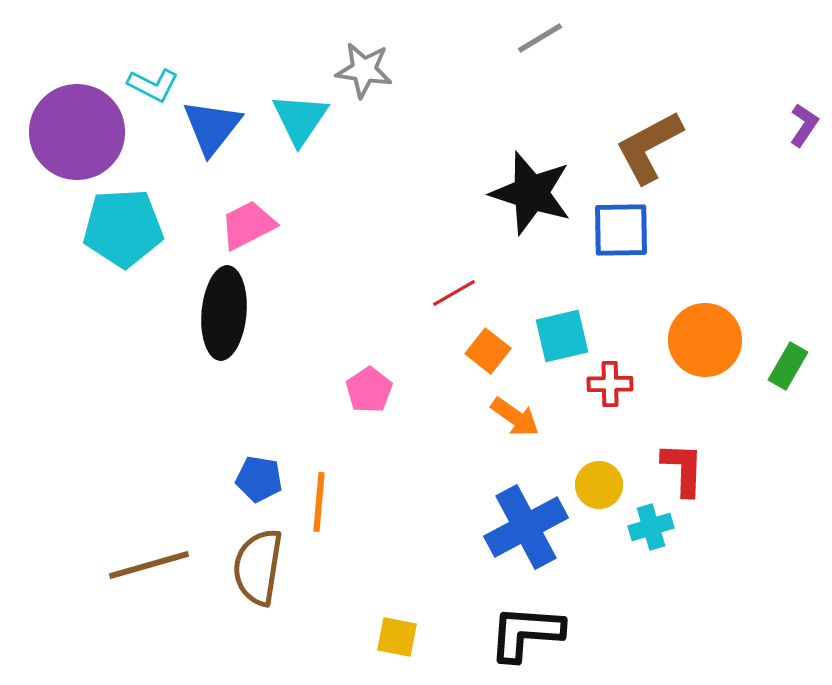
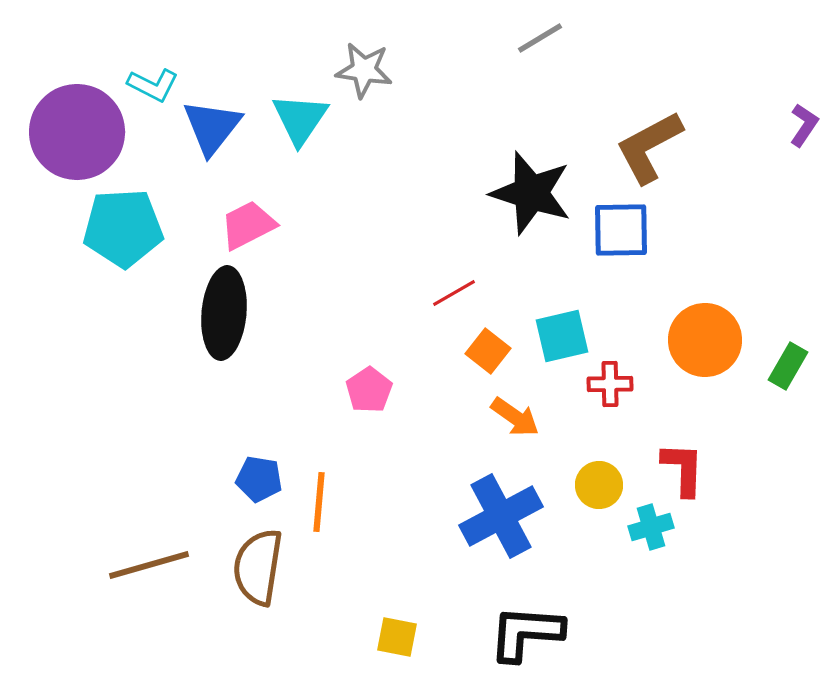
blue cross: moved 25 px left, 11 px up
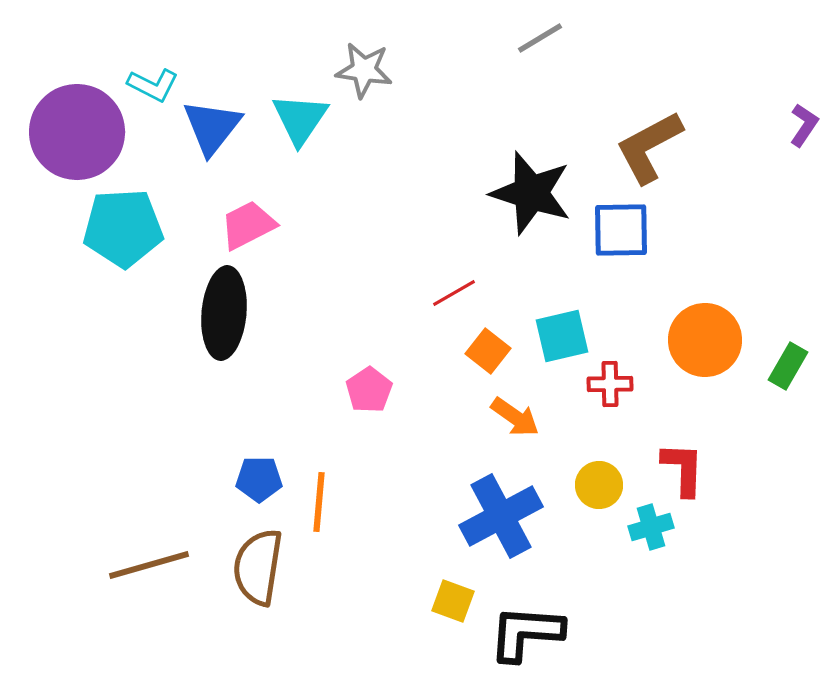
blue pentagon: rotated 9 degrees counterclockwise
yellow square: moved 56 px right, 36 px up; rotated 9 degrees clockwise
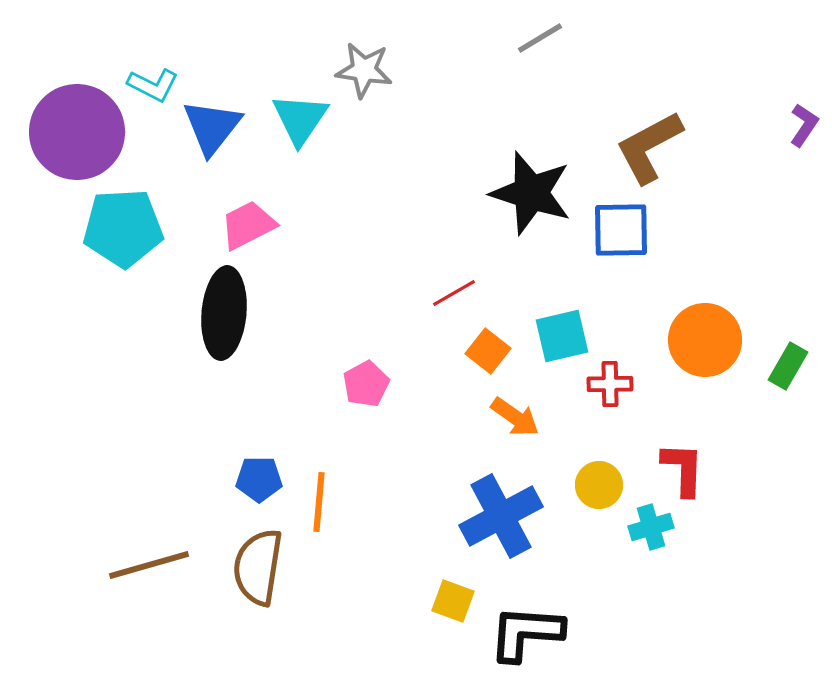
pink pentagon: moved 3 px left, 6 px up; rotated 6 degrees clockwise
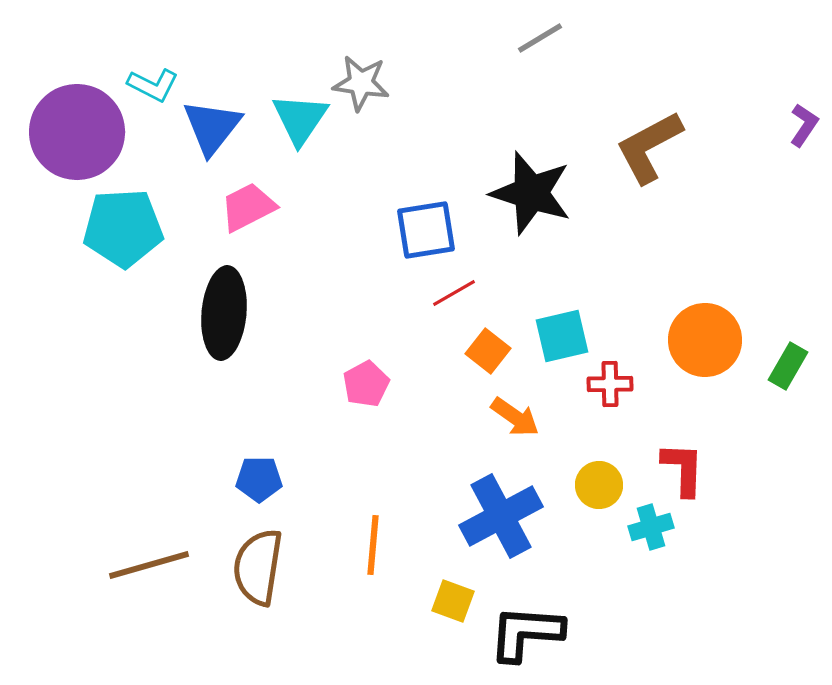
gray star: moved 3 px left, 13 px down
pink trapezoid: moved 18 px up
blue square: moved 195 px left; rotated 8 degrees counterclockwise
orange line: moved 54 px right, 43 px down
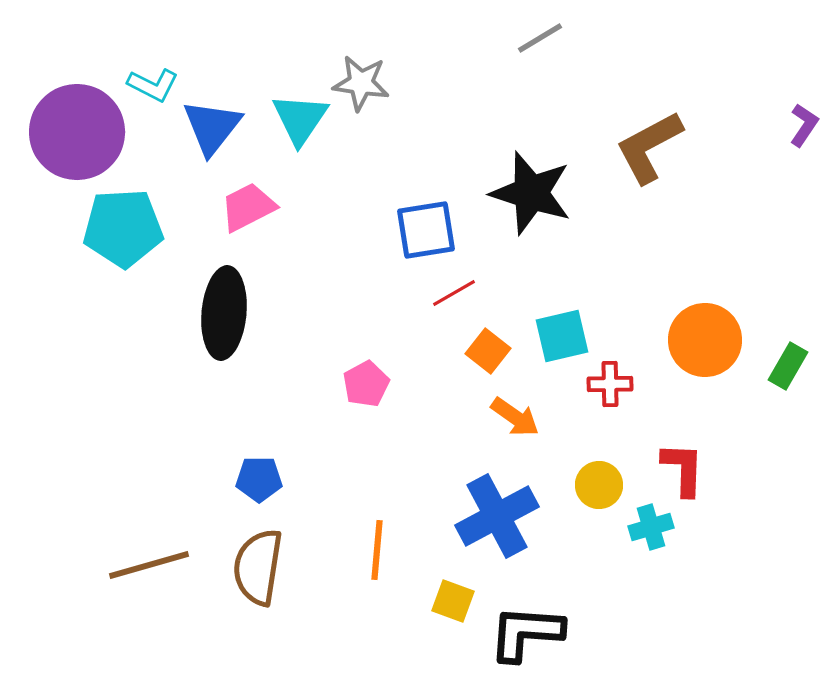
blue cross: moved 4 px left
orange line: moved 4 px right, 5 px down
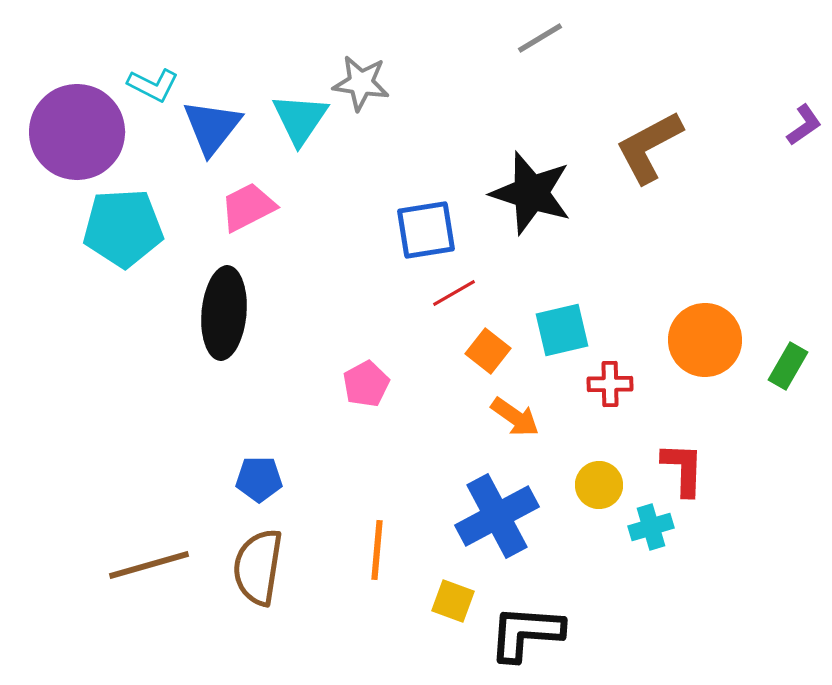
purple L-shape: rotated 21 degrees clockwise
cyan square: moved 6 px up
